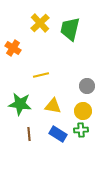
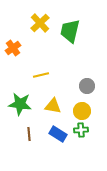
green trapezoid: moved 2 px down
orange cross: rotated 21 degrees clockwise
yellow circle: moved 1 px left
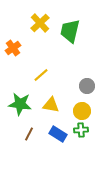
yellow line: rotated 28 degrees counterclockwise
yellow triangle: moved 2 px left, 1 px up
brown line: rotated 32 degrees clockwise
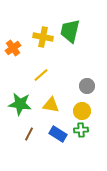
yellow cross: moved 3 px right, 14 px down; rotated 36 degrees counterclockwise
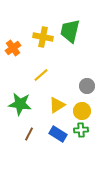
yellow triangle: moved 6 px right; rotated 42 degrees counterclockwise
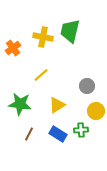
yellow circle: moved 14 px right
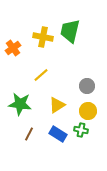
yellow circle: moved 8 px left
green cross: rotated 16 degrees clockwise
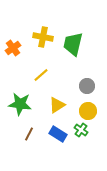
green trapezoid: moved 3 px right, 13 px down
green cross: rotated 24 degrees clockwise
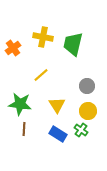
yellow triangle: rotated 30 degrees counterclockwise
brown line: moved 5 px left, 5 px up; rotated 24 degrees counterclockwise
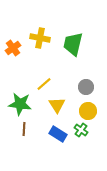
yellow cross: moved 3 px left, 1 px down
yellow line: moved 3 px right, 9 px down
gray circle: moved 1 px left, 1 px down
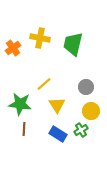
yellow circle: moved 3 px right
green cross: rotated 24 degrees clockwise
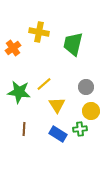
yellow cross: moved 1 px left, 6 px up
green star: moved 1 px left, 12 px up
green cross: moved 1 px left, 1 px up; rotated 24 degrees clockwise
